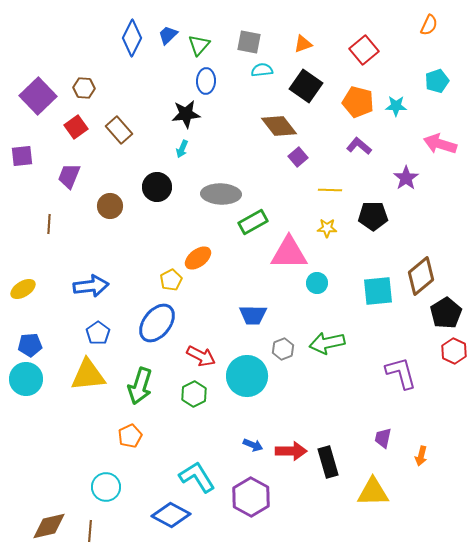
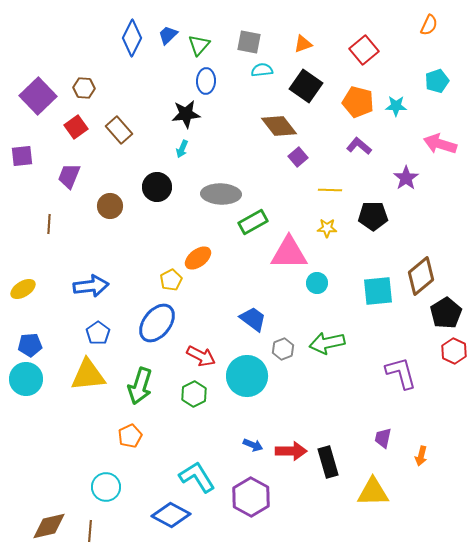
blue trapezoid at (253, 315): moved 4 px down; rotated 144 degrees counterclockwise
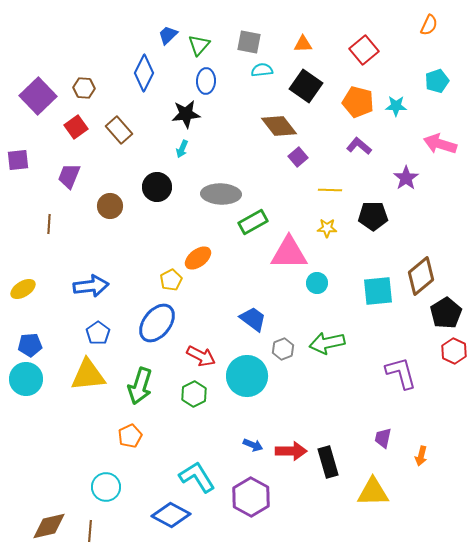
blue diamond at (132, 38): moved 12 px right, 35 px down
orange triangle at (303, 44): rotated 18 degrees clockwise
purple square at (22, 156): moved 4 px left, 4 px down
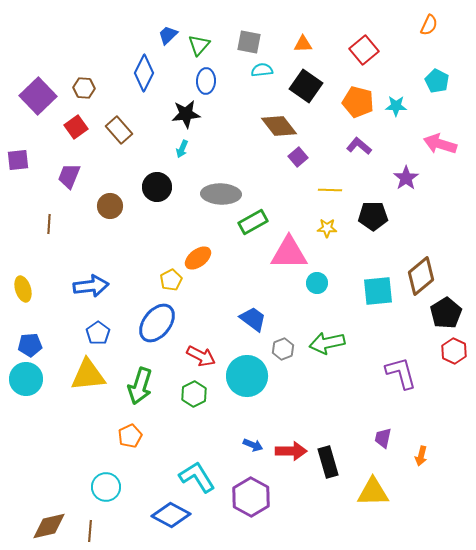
cyan pentagon at (437, 81): rotated 25 degrees counterclockwise
yellow ellipse at (23, 289): rotated 75 degrees counterclockwise
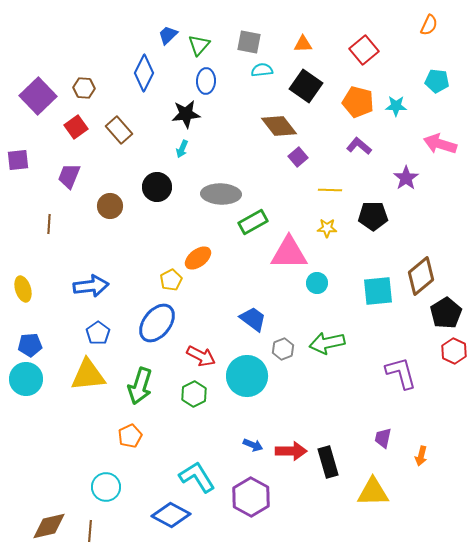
cyan pentagon at (437, 81): rotated 20 degrees counterclockwise
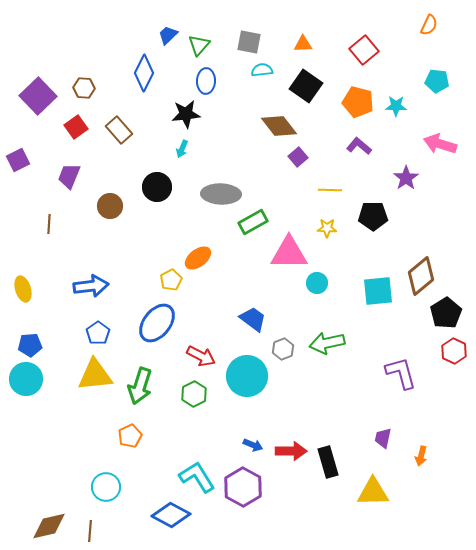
purple square at (18, 160): rotated 20 degrees counterclockwise
yellow triangle at (88, 375): moved 7 px right
purple hexagon at (251, 497): moved 8 px left, 10 px up
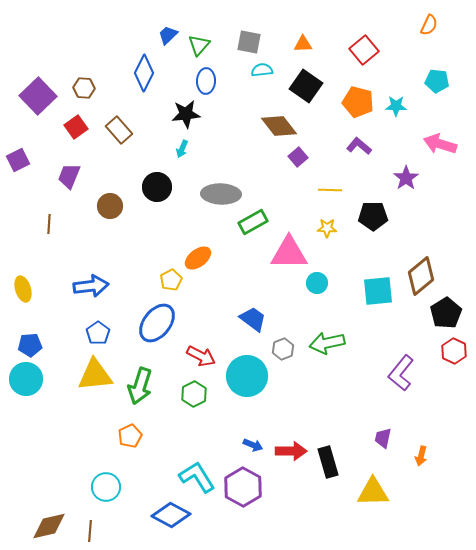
purple L-shape at (401, 373): rotated 126 degrees counterclockwise
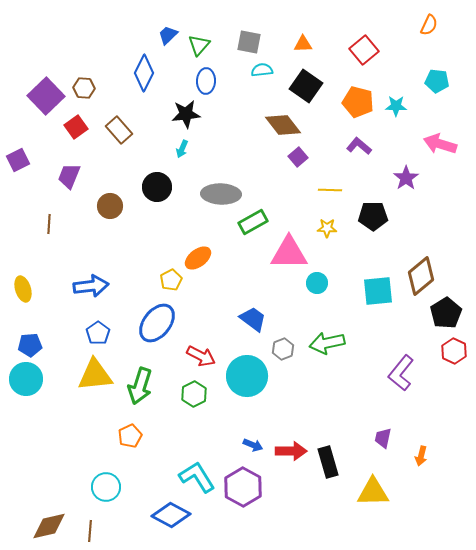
purple square at (38, 96): moved 8 px right
brown diamond at (279, 126): moved 4 px right, 1 px up
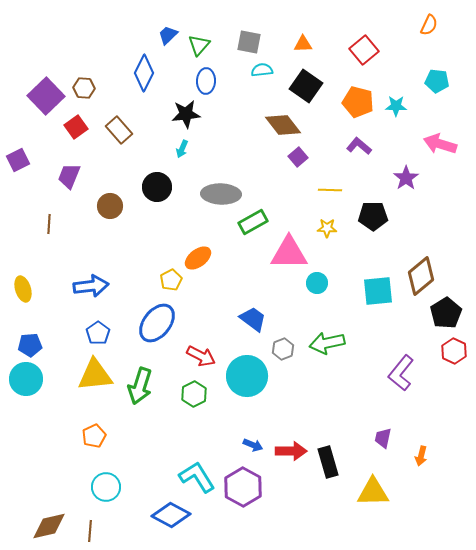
orange pentagon at (130, 436): moved 36 px left
